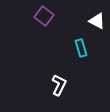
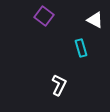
white triangle: moved 2 px left, 1 px up
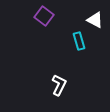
cyan rectangle: moved 2 px left, 7 px up
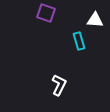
purple square: moved 2 px right, 3 px up; rotated 18 degrees counterclockwise
white triangle: rotated 24 degrees counterclockwise
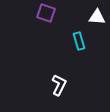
white triangle: moved 2 px right, 3 px up
